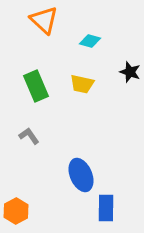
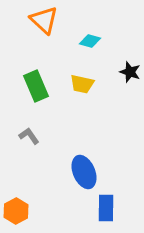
blue ellipse: moved 3 px right, 3 px up
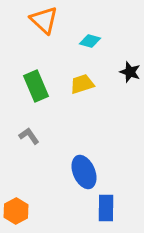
yellow trapezoid: rotated 150 degrees clockwise
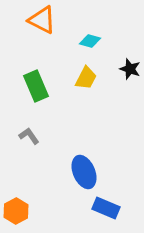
orange triangle: moved 2 px left; rotated 16 degrees counterclockwise
black star: moved 3 px up
yellow trapezoid: moved 4 px right, 6 px up; rotated 135 degrees clockwise
blue rectangle: rotated 68 degrees counterclockwise
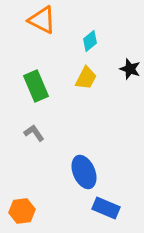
cyan diamond: rotated 55 degrees counterclockwise
gray L-shape: moved 5 px right, 3 px up
orange hexagon: moved 6 px right; rotated 20 degrees clockwise
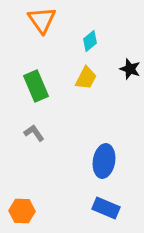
orange triangle: rotated 28 degrees clockwise
blue ellipse: moved 20 px right, 11 px up; rotated 32 degrees clockwise
orange hexagon: rotated 10 degrees clockwise
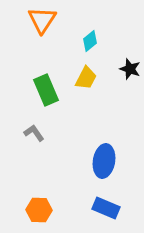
orange triangle: rotated 8 degrees clockwise
green rectangle: moved 10 px right, 4 px down
orange hexagon: moved 17 px right, 1 px up
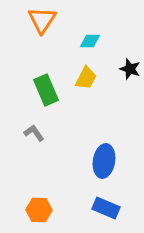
cyan diamond: rotated 40 degrees clockwise
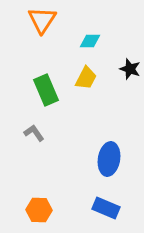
blue ellipse: moved 5 px right, 2 px up
